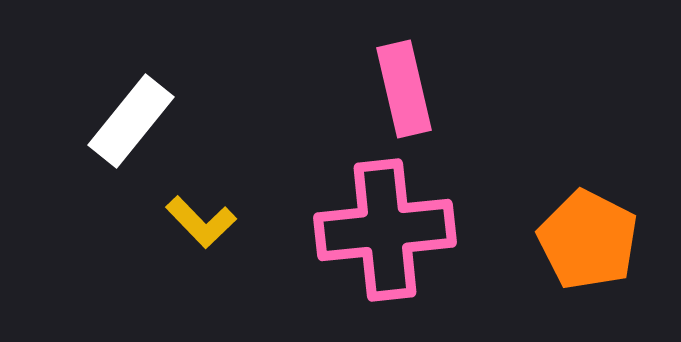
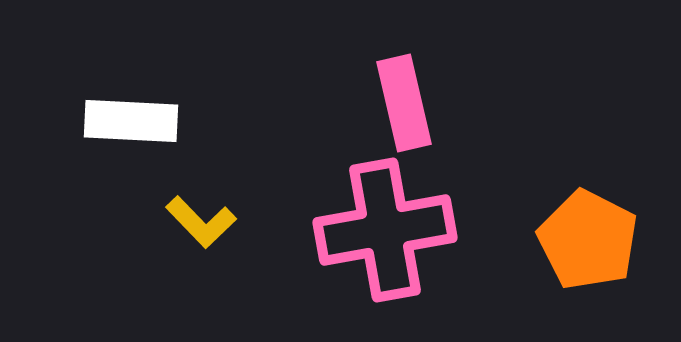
pink rectangle: moved 14 px down
white rectangle: rotated 54 degrees clockwise
pink cross: rotated 4 degrees counterclockwise
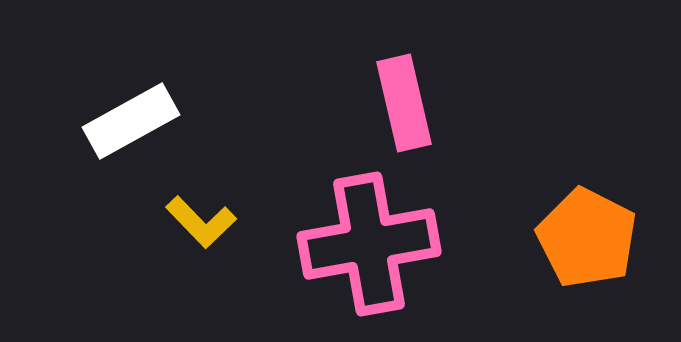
white rectangle: rotated 32 degrees counterclockwise
pink cross: moved 16 px left, 14 px down
orange pentagon: moved 1 px left, 2 px up
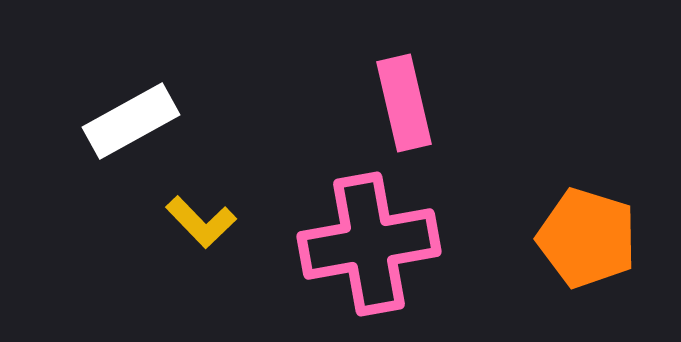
orange pentagon: rotated 10 degrees counterclockwise
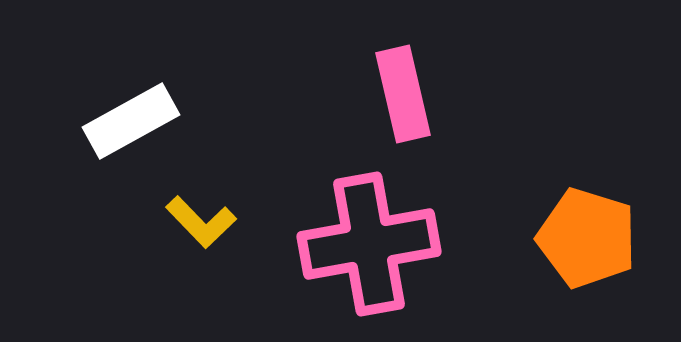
pink rectangle: moved 1 px left, 9 px up
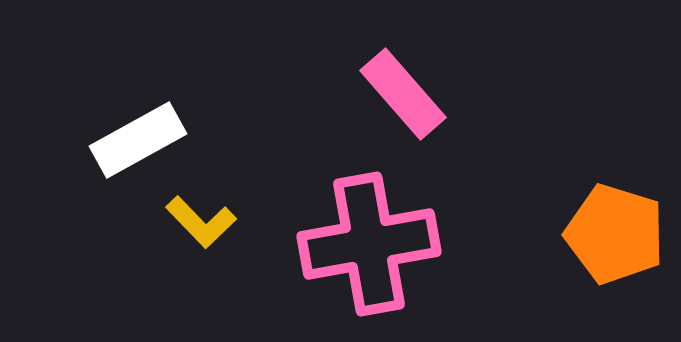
pink rectangle: rotated 28 degrees counterclockwise
white rectangle: moved 7 px right, 19 px down
orange pentagon: moved 28 px right, 4 px up
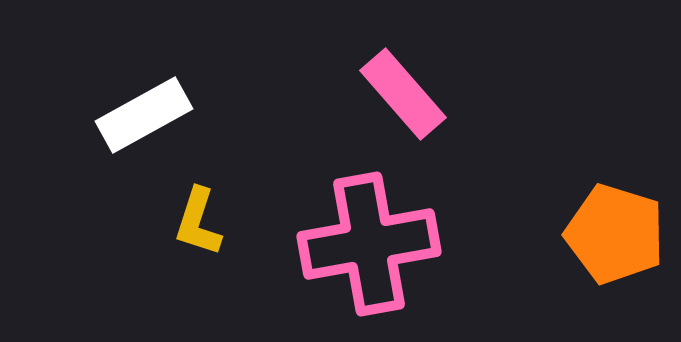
white rectangle: moved 6 px right, 25 px up
yellow L-shape: moved 3 px left; rotated 62 degrees clockwise
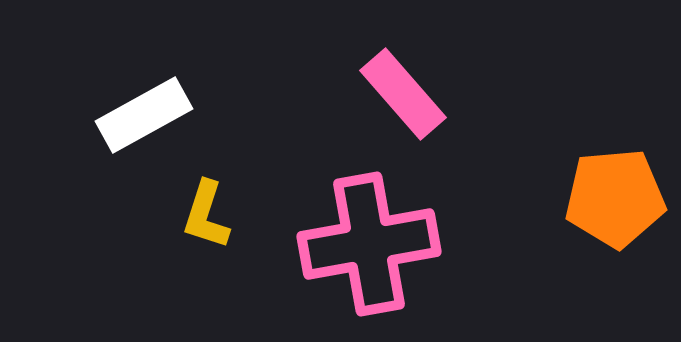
yellow L-shape: moved 8 px right, 7 px up
orange pentagon: moved 36 px up; rotated 22 degrees counterclockwise
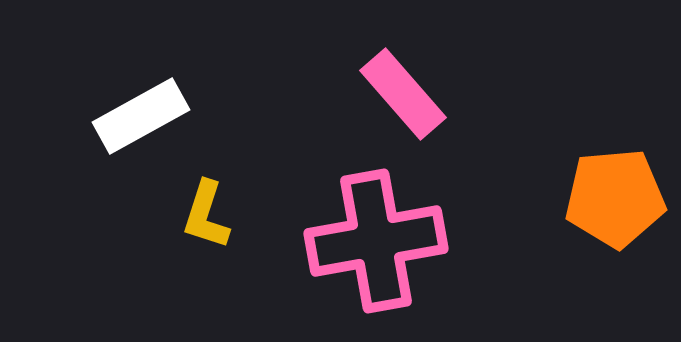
white rectangle: moved 3 px left, 1 px down
pink cross: moved 7 px right, 3 px up
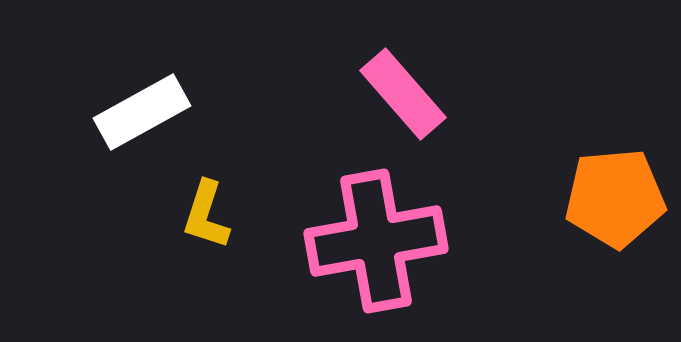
white rectangle: moved 1 px right, 4 px up
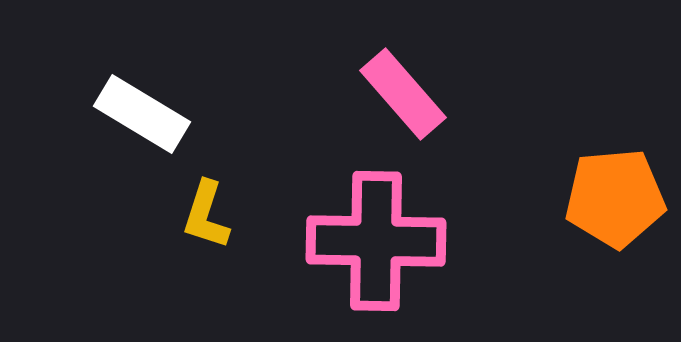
white rectangle: moved 2 px down; rotated 60 degrees clockwise
pink cross: rotated 11 degrees clockwise
